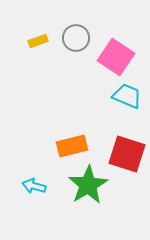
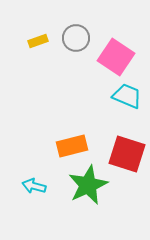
green star: rotated 6 degrees clockwise
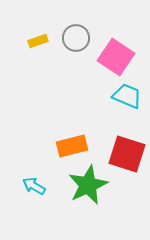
cyan arrow: rotated 15 degrees clockwise
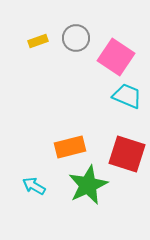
orange rectangle: moved 2 px left, 1 px down
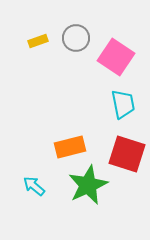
cyan trapezoid: moved 4 px left, 8 px down; rotated 56 degrees clockwise
cyan arrow: rotated 10 degrees clockwise
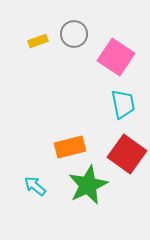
gray circle: moved 2 px left, 4 px up
red square: rotated 18 degrees clockwise
cyan arrow: moved 1 px right
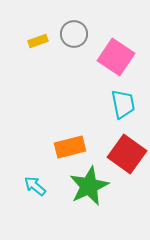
green star: moved 1 px right, 1 px down
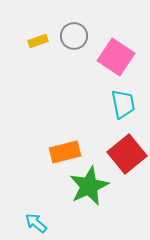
gray circle: moved 2 px down
orange rectangle: moved 5 px left, 5 px down
red square: rotated 15 degrees clockwise
cyan arrow: moved 1 px right, 37 px down
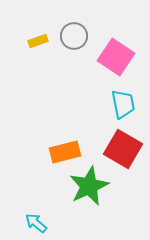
red square: moved 4 px left, 5 px up; rotated 21 degrees counterclockwise
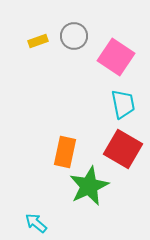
orange rectangle: rotated 64 degrees counterclockwise
